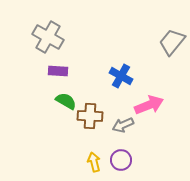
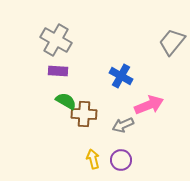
gray cross: moved 8 px right, 3 px down
brown cross: moved 6 px left, 2 px up
yellow arrow: moved 1 px left, 3 px up
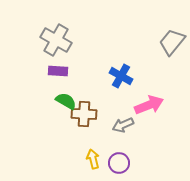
purple circle: moved 2 px left, 3 px down
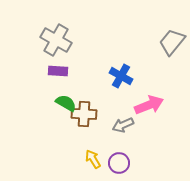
green semicircle: moved 2 px down
yellow arrow: rotated 18 degrees counterclockwise
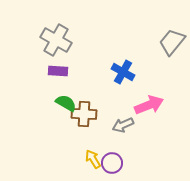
blue cross: moved 2 px right, 4 px up
purple circle: moved 7 px left
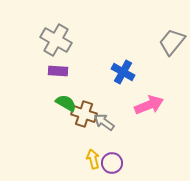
brown cross: rotated 15 degrees clockwise
gray arrow: moved 19 px left, 3 px up; rotated 60 degrees clockwise
yellow arrow: rotated 18 degrees clockwise
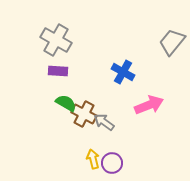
brown cross: rotated 10 degrees clockwise
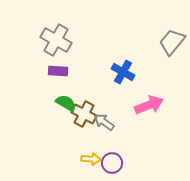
yellow arrow: moved 2 px left; rotated 108 degrees clockwise
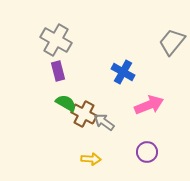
purple rectangle: rotated 72 degrees clockwise
purple circle: moved 35 px right, 11 px up
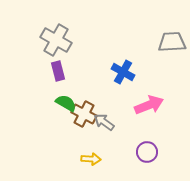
gray trapezoid: rotated 48 degrees clockwise
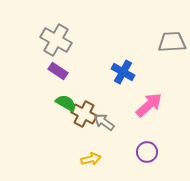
purple rectangle: rotated 42 degrees counterclockwise
pink arrow: rotated 20 degrees counterclockwise
yellow arrow: rotated 18 degrees counterclockwise
